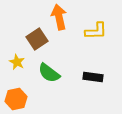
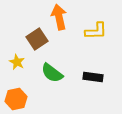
green semicircle: moved 3 px right
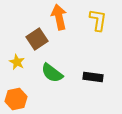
yellow L-shape: moved 2 px right, 11 px up; rotated 80 degrees counterclockwise
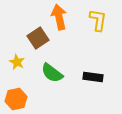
brown square: moved 1 px right, 1 px up
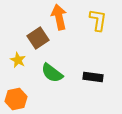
yellow star: moved 1 px right, 2 px up
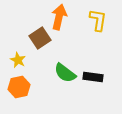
orange arrow: rotated 25 degrees clockwise
brown square: moved 2 px right
green semicircle: moved 13 px right
orange hexagon: moved 3 px right, 12 px up
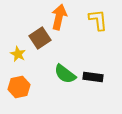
yellow L-shape: rotated 15 degrees counterclockwise
yellow star: moved 6 px up
green semicircle: moved 1 px down
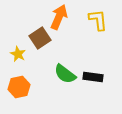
orange arrow: rotated 10 degrees clockwise
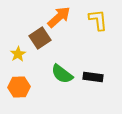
orange arrow: rotated 25 degrees clockwise
yellow star: rotated 14 degrees clockwise
green semicircle: moved 3 px left
orange hexagon: rotated 10 degrees clockwise
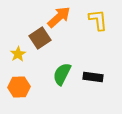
green semicircle: rotated 80 degrees clockwise
